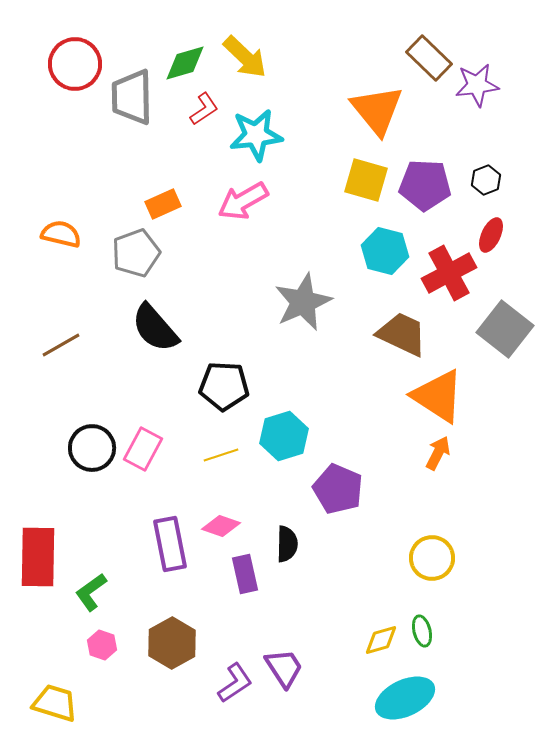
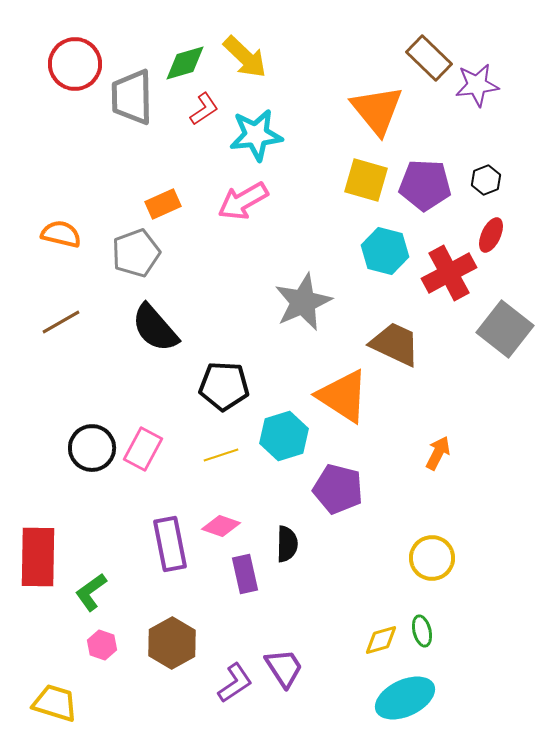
brown trapezoid at (402, 334): moved 7 px left, 10 px down
brown line at (61, 345): moved 23 px up
orange triangle at (438, 396): moved 95 px left
purple pentagon at (338, 489): rotated 9 degrees counterclockwise
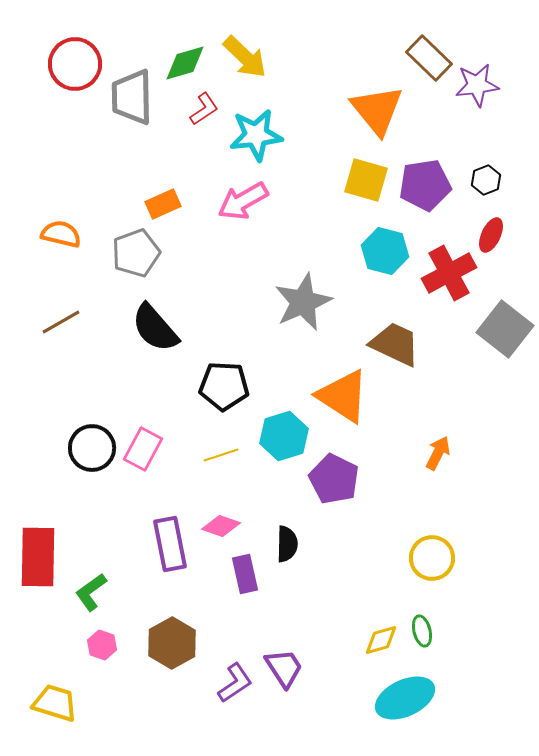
purple pentagon at (425, 185): rotated 12 degrees counterclockwise
purple pentagon at (338, 489): moved 4 px left, 10 px up; rotated 12 degrees clockwise
